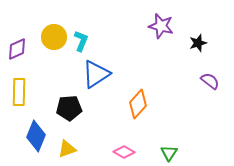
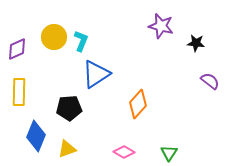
black star: moved 2 px left; rotated 24 degrees clockwise
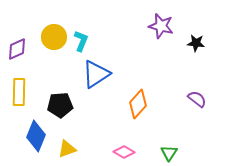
purple semicircle: moved 13 px left, 18 px down
black pentagon: moved 9 px left, 3 px up
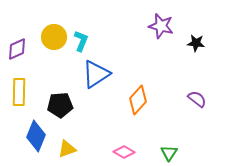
orange diamond: moved 4 px up
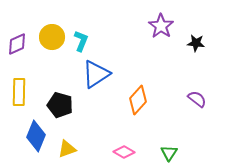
purple star: rotated 20 degrees clockwise
yellow circle: moved 2 px left
purple diamond: moved 5 px up
black pentagon: rotated 20 degrees clockwise
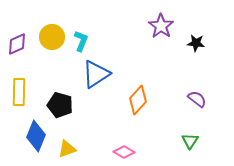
green triangle: moved 21 px right, 12 px up
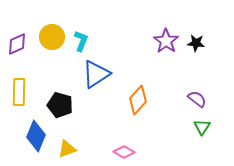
purple star: moved 5 px right, 15 px down
green triangle: moved 12 px right, 14 px up
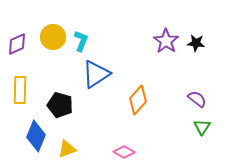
yellow circle: moved 1 px right
yellow rectangle: moved 1 px right, 2 px up
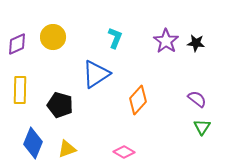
cyan L-shape: moved 34 px right, 3 px up
blue diamond: moved 3 px left, 7 px down
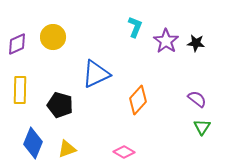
cyan L-shape: moved 20 px right, 11 px up
blue triangle: rotated 8 degrees clockwise
